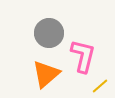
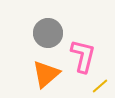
gray circle: moved 1 px left
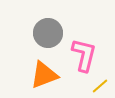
pink L-shape: moved 1 px right, 1 px up
orange triangle: moved 2 px left, 1 px down; rotated 20 degrees clockwise
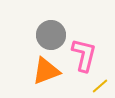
gray circle: moved 3 px right, 2 px down
orange triangle: moved 2 px right, 4 px up
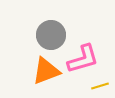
pink L-shape: moved 1 px left, 4 px down; rotated 60 degrees clockwise
yellow line: rotated 24 degrees clockwise
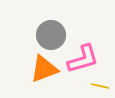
orange triangle: moved 2 px left, 2 px up
yellow line: rotated 30 degrees clockwise
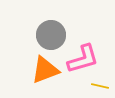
orange triangle: moved 1 px right, 1 px down
